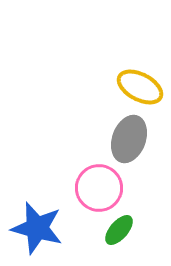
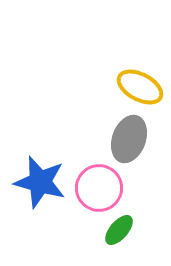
blue star: moved 3 px right, 46 px up
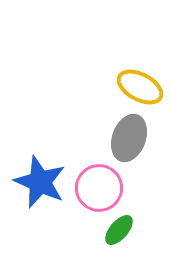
gray ellipse: moved 1 px up
blue star: rotated 8 degrees clockwise
